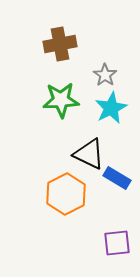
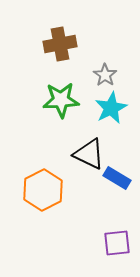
orange hexagon: moved 23 px left, 4 px up
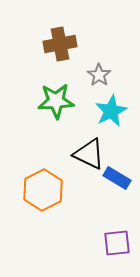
gray star: moved 6 px left
green star: moved 5 px left, 1 px down
cyan star: moved 3 px down
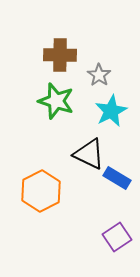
brown cross: moved 11 px down; rotated 12 degrees clockwise
green star: rotated 21 degrees clockwise
orange hexagon: moved 2 px left, 1 px down
purple square: moved 6 px up; rotated 28 degrees counterclockwise
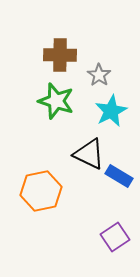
blue rectangle: moved 2 px right, 2 px up
orange hexagon: rotated 15 degrees clockwise
purple square: moved 2 px left
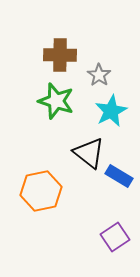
black triangle: moved 1 px up; rotated 12 degrees clockwise
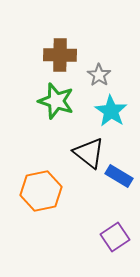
cyan star: rotated 12 degrees counterclockwise
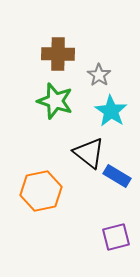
brown cross: moved 2 px left, 1 px up
green star: moved 1 px left
blue rectangle: moved 2 px left
purple square: moved 1 px right; rotated 20 degrees clockwise
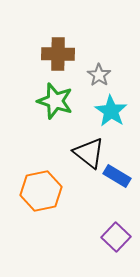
purple square: rotated 32 degrees counterclockwise
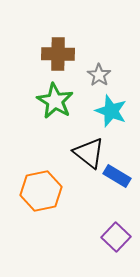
green star: rotated 12 degrees clockwise
cyan star: rotated 12 degrees counterclockwise
